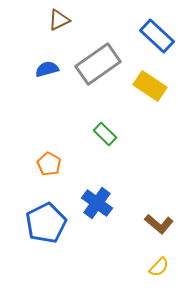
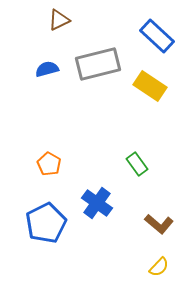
gray rectangle: rotated 21 degrees clockwise
green rectangle: moved 32 px right, 30 px down; rotated 10 degrees clockwise
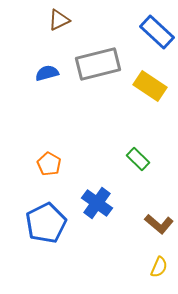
blue rectangle: moved 4 px up
blue semicircle: moved 4 px down
green rectangle: moved 1 px right, 5 px up; rotated 10 degrees counterclockwise
yellow semicircle: rotated 20 degrees counterclockwise
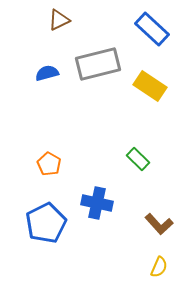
blue rectangle: moved 5 px left, 3 px up
blue cross: rotated 24 degrees counterclockwise
brown L-shape: rotated 8 degrees clockwise
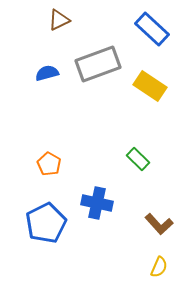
gray rectangle: rotated 6 degrees counterclockwise
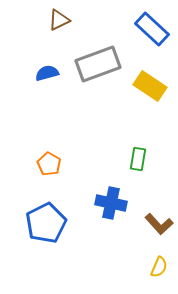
green rectangle: rotated 55 degrees clockwise
blue cross: moved 14 px right
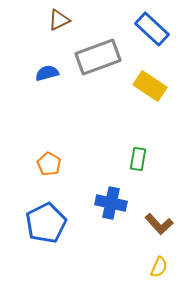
gray rectangle: moved 7 px up
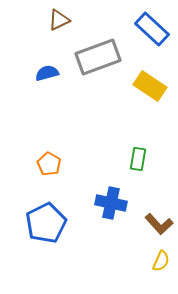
yellow semicircle: moved 2 px right, 6 px up
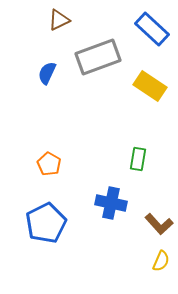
blue semicircle: rotated 50 degrees counterclockwise
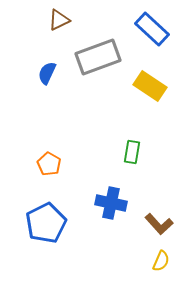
green rectangle: moved 6 px left, 7 px up
